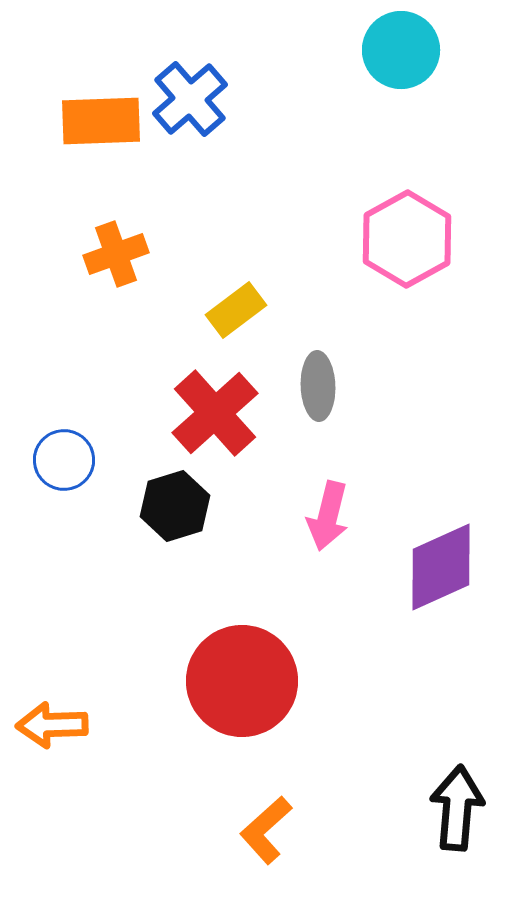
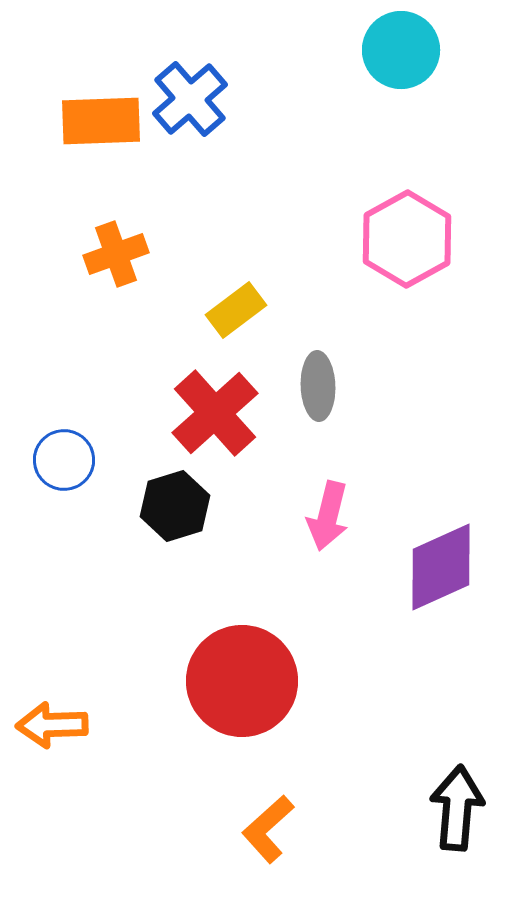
orange L-shape: moved 2 px right, 1 px up
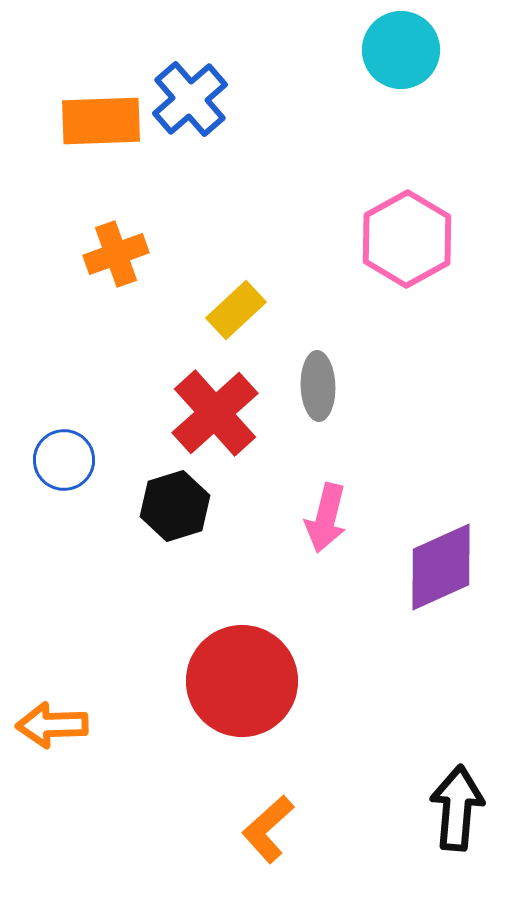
yellow rectangle: rotated 6 degrees counterclockwise
pink arrow: moved 2 px left, 2 px down
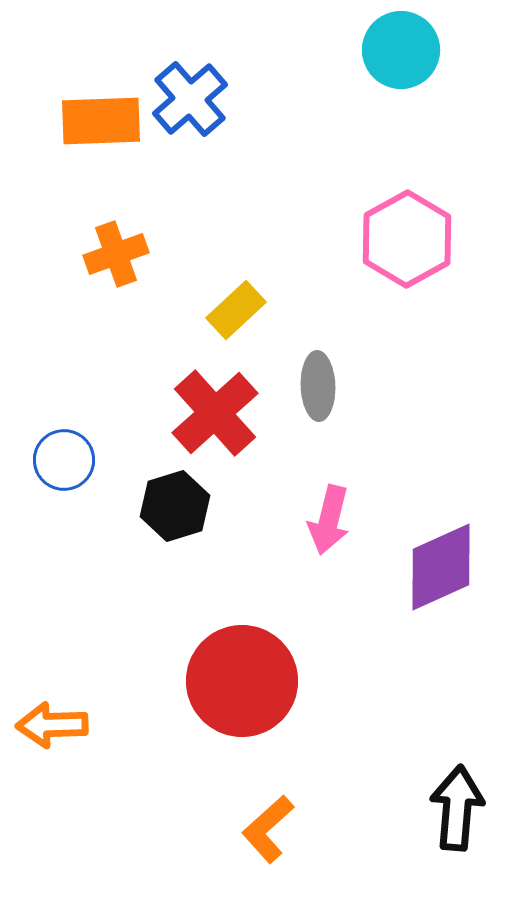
pink arrow: moved 3 px right, 2 px down
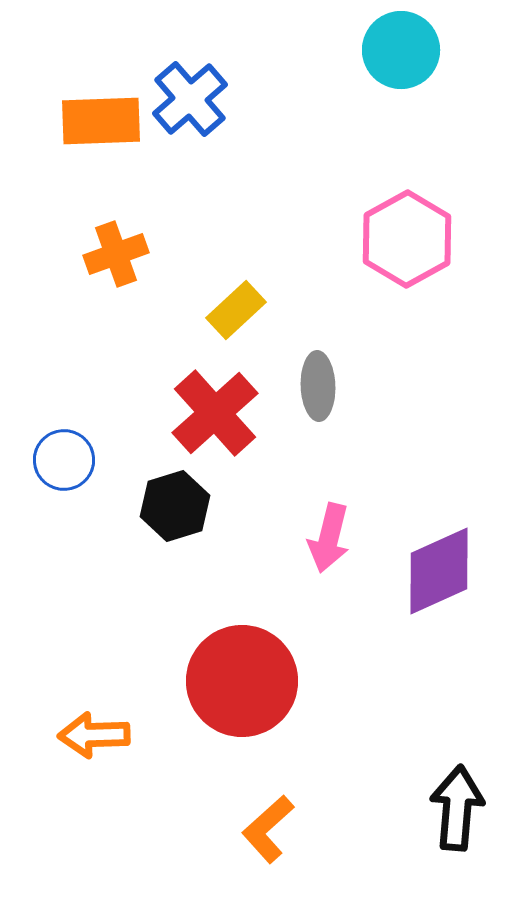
pink arrow: moved 18 px down
purple diamond: moved 2 px left, 4 px down
orange arrow: moved 42 px right, 10 px down
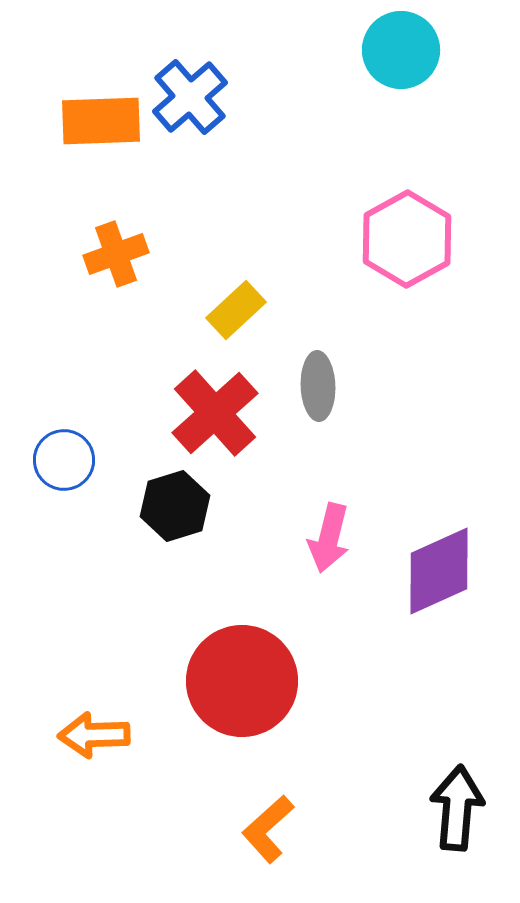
blue cross: moved 2 px up
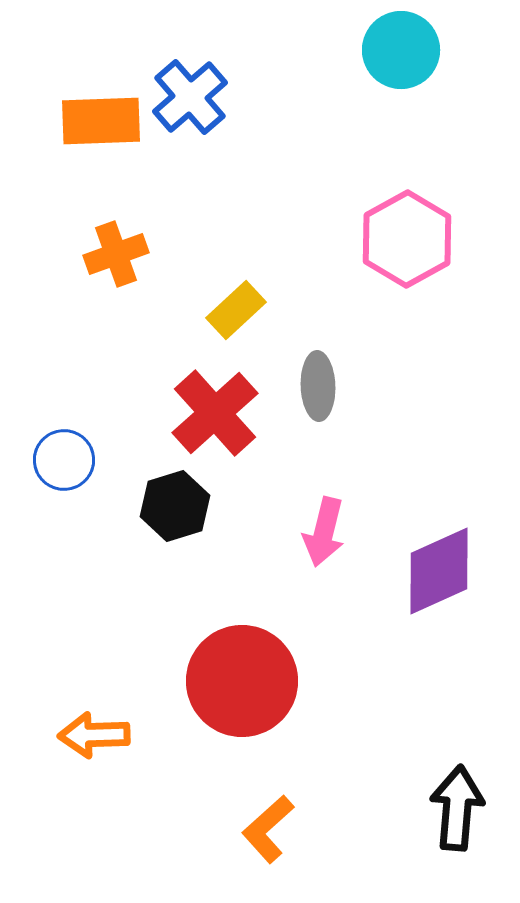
pink arrow: moved 5 px left, 6 px up
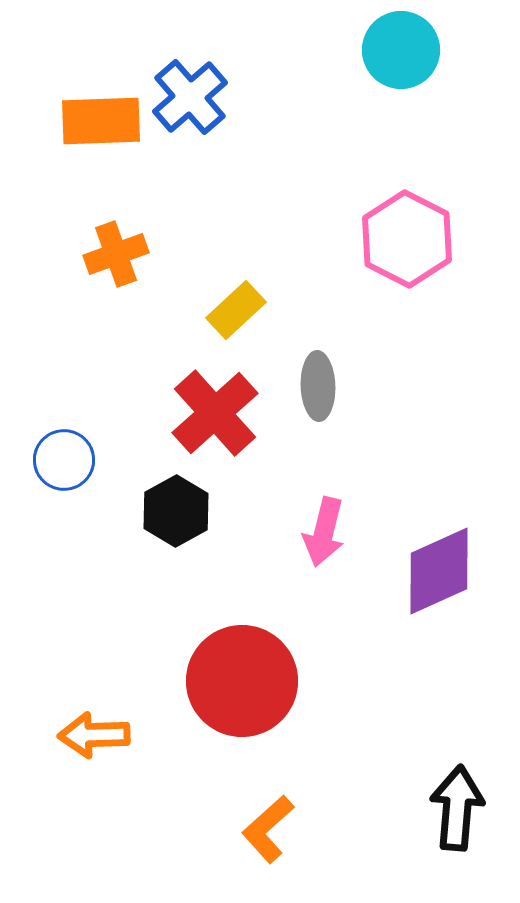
pink hexagon: rotated 4 degrees counterclockwise
black hexagon: moved 1 px right, 5 px down; rotated 12 degrees counterclockwise
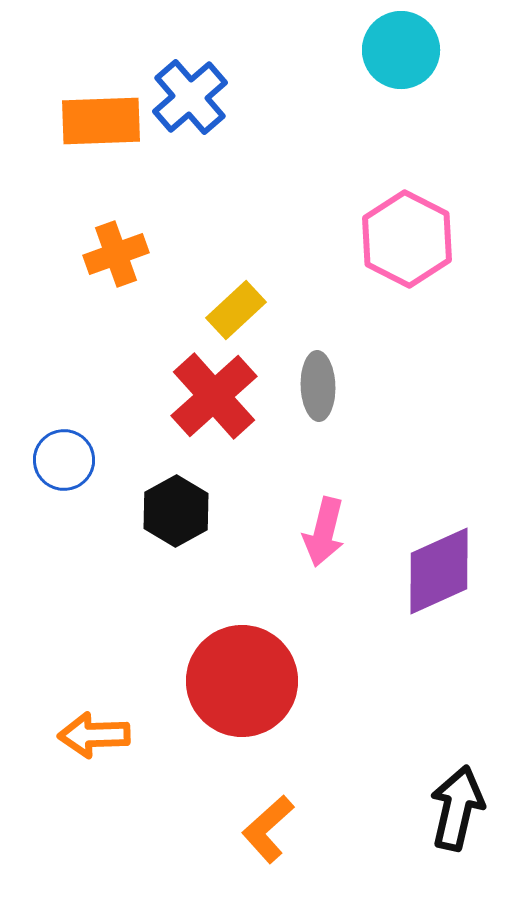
red cross: moved 1 px left, 17 px up
black arrow: rotated 8 degrees clockwise
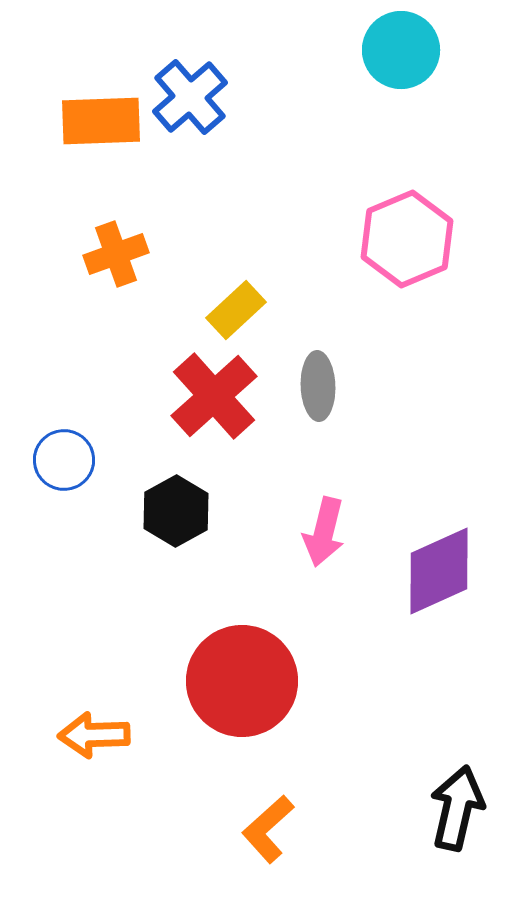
pink hexagon: rotated 10 degrees clockwise
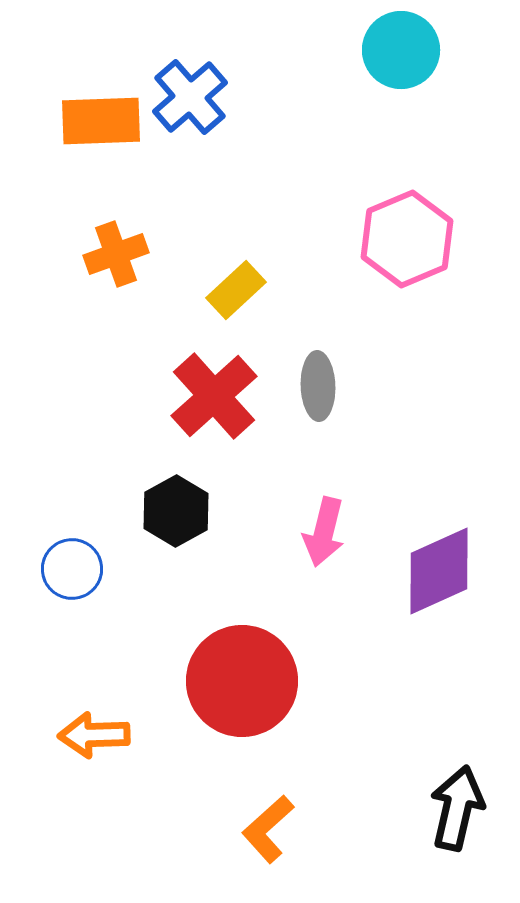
yellow rectangle: moved 20 px up
blue circle: moved 8 px right, 109 px down
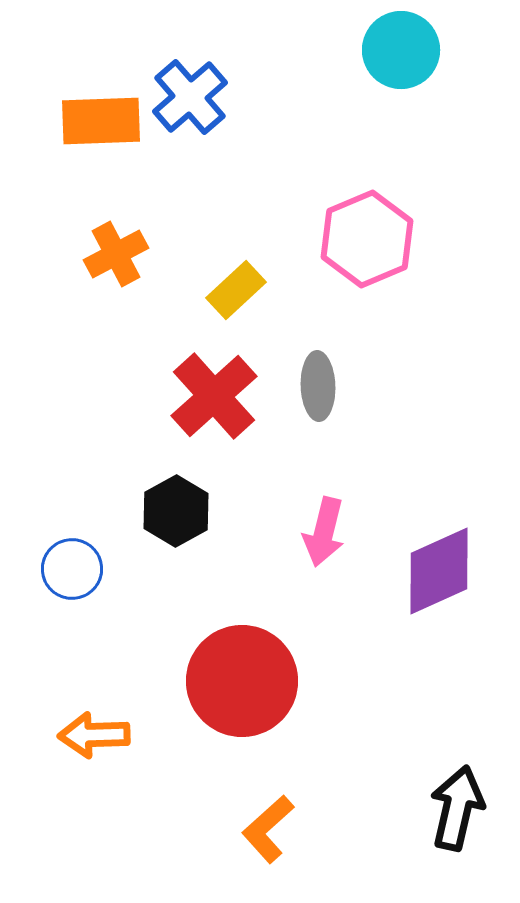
pink hexagon: moved 40 px left
orange cross: rotated 8 degrees counterclockwise
